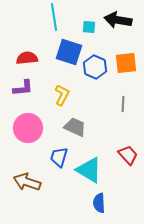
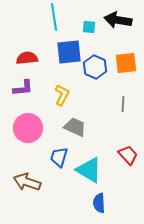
blue square: rotated 24 degrees counterclockwise
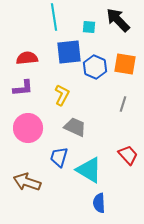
black arrow: rotated 36 degrees clockwise
orange square: moved 1 px left, 1 px down; rotated 15 degrees clockwise
gray line: rotated 14 degrees clockwise
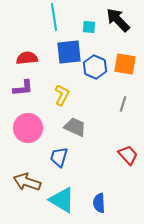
cyan triangle: moved 27 px left, 30 px down
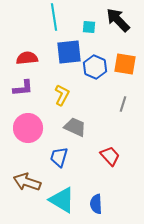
red trapezoid: moved 18 px left, 1 px down
blue semicircle: moved 3 px left, 1 px down
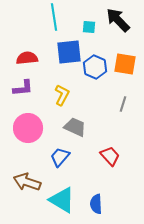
blue trapezoid: moved 1 px right; rotated 25 degrees clockwise
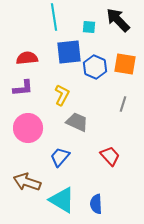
gray trapezoid: moved 2 px right, 5 px up
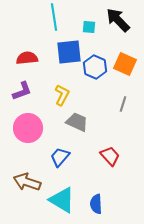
orange square: rotated 15 degrees clockwise
purple L-shape: moved 1 px left, 3 px down; rotated 15 degrees counterclockwise
